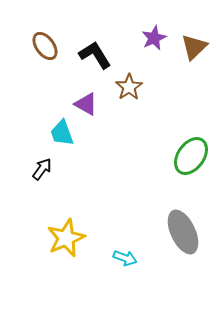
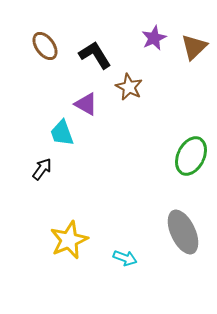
brown star: rotated 12 degrees counterclockwise
green ellipse: rotated 9 degrees counterclockwise
yellow star: moved 3 px right, 2 px down
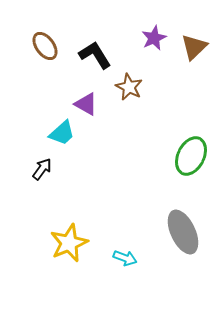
cyan trapezoid: rotated 112 degrees counterclockwise
yellow star: moved 3 px down
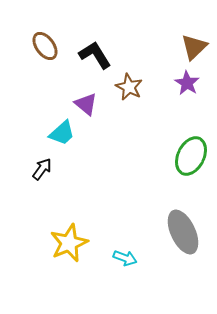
purple star: moved 33 px right, 45 px down; rotated 15 degrees counterclockwise
purple triangle: rotated 10 degrees clockwise
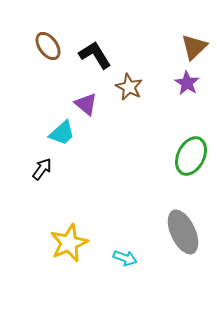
brown ellipse: moved 3 px right
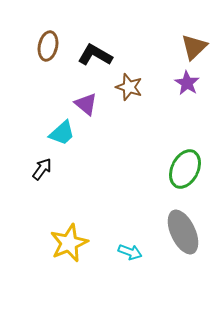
brown ellipse: rotated 48 degrees clockwise
black L-shape: rotated 28 degrees counterclockwise
brown star: rotated 8 degrees counterclockwise
green ellipse: moved 6 px left, 13 px down
cyan arrow: moved 5 px right, 6 px up
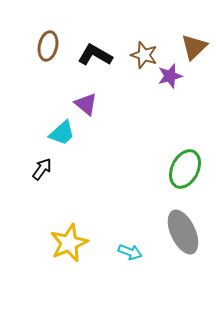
purple star: moved 17 px left, 7 px up; rotated 25 degrees clockwise
brown star: moved 15 px right, 32 px up
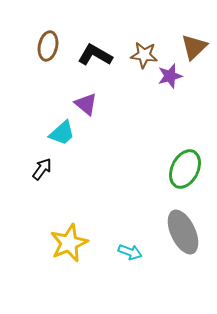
brown star: rotated 12 degrees counterclockwise
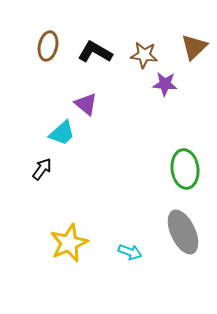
black L-shape: moved 3 px up
purple star: moved 5 px left, 8 px down; rotated 20 degrees clockwise
green ellipse: rotated 33 degrees counterclockwise
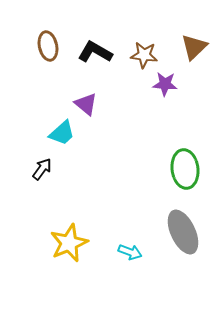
brown ellipse: rotated 24 degrees counterclockwise
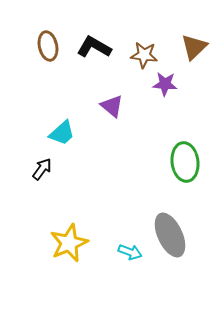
black L-shape: moved 1 px left, 5 px up
purple triangle: moved 26 px right, 2 px down
green ellipse: moved 7 px up
gray ellipse: moved 13 px left, 3 px down
